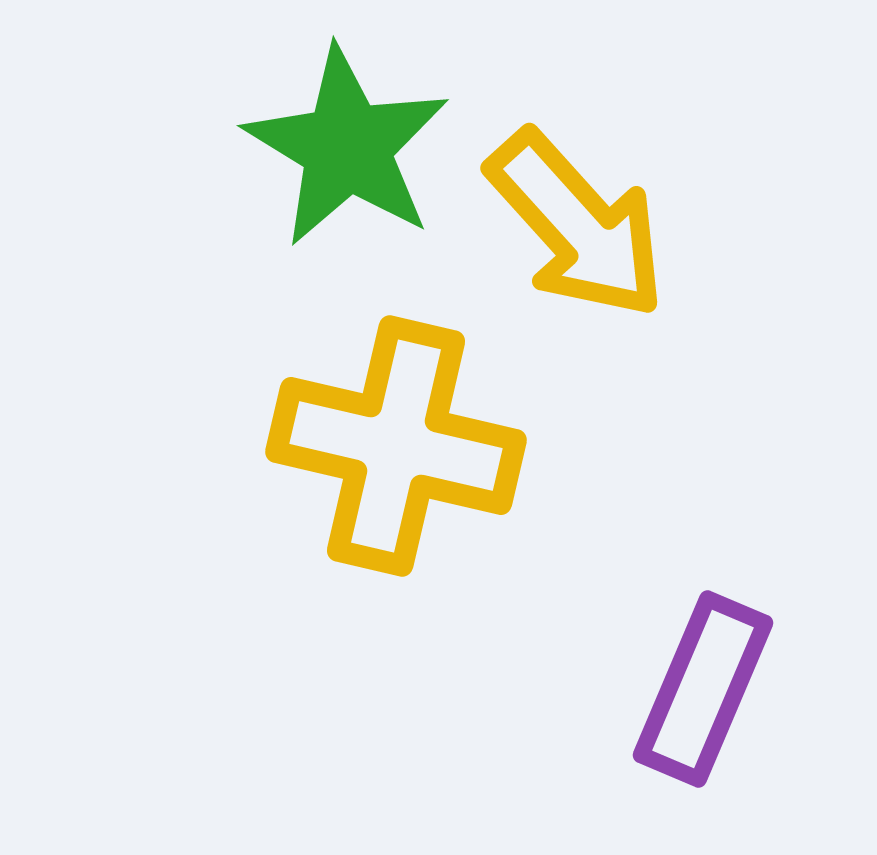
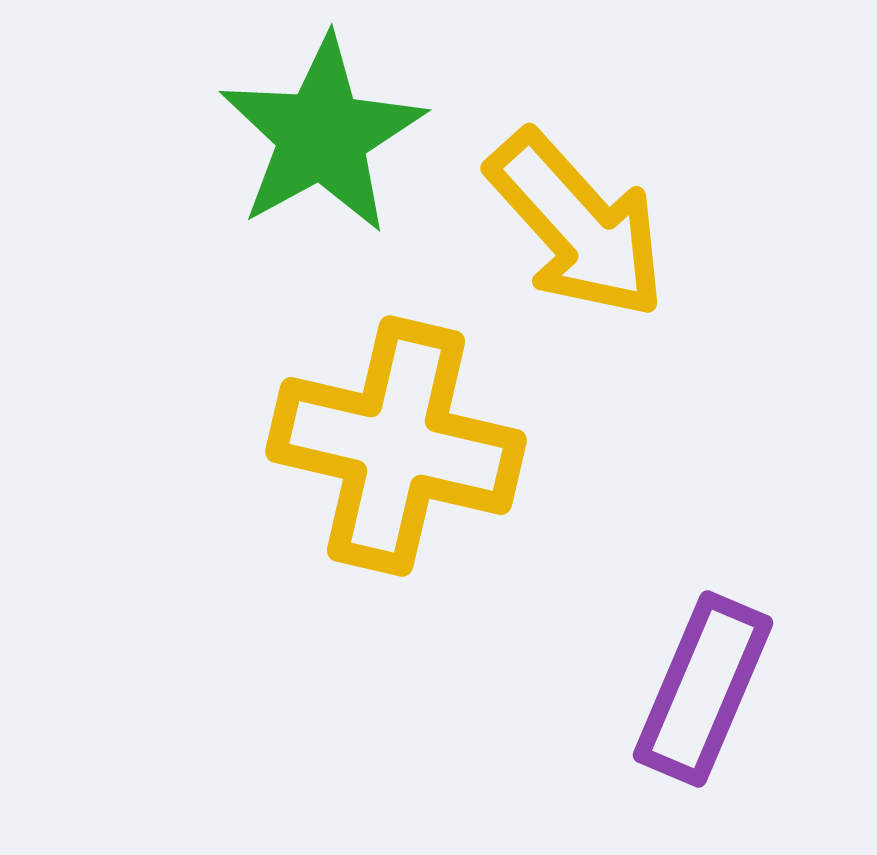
green star: moved 25 px left, 12 px up; rotated 12 degrees clockwise
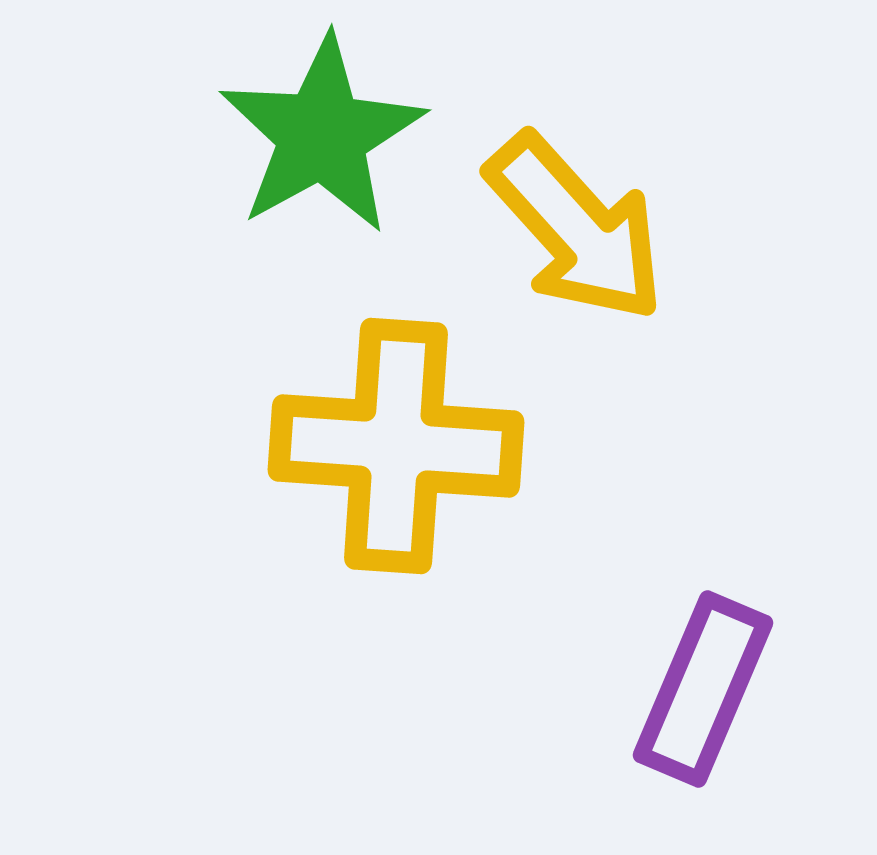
yellow arrow: moved 1 px left, 3 px down
yellow cross: rotated 9 degrees counterclockwise
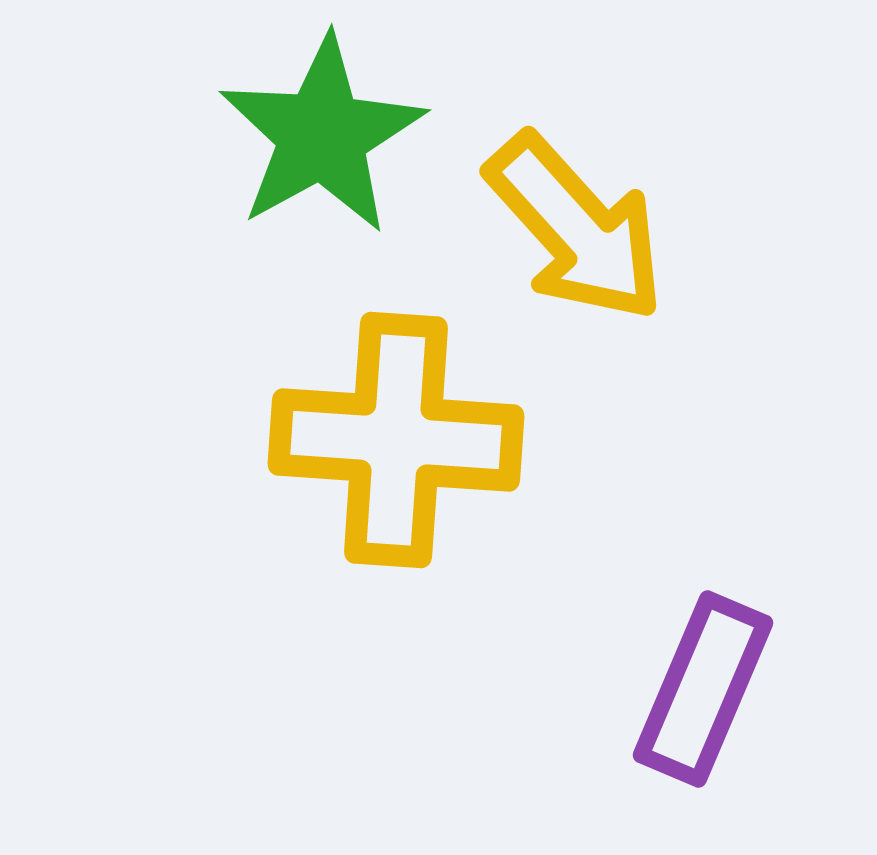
yellow cross: moved 6 px up
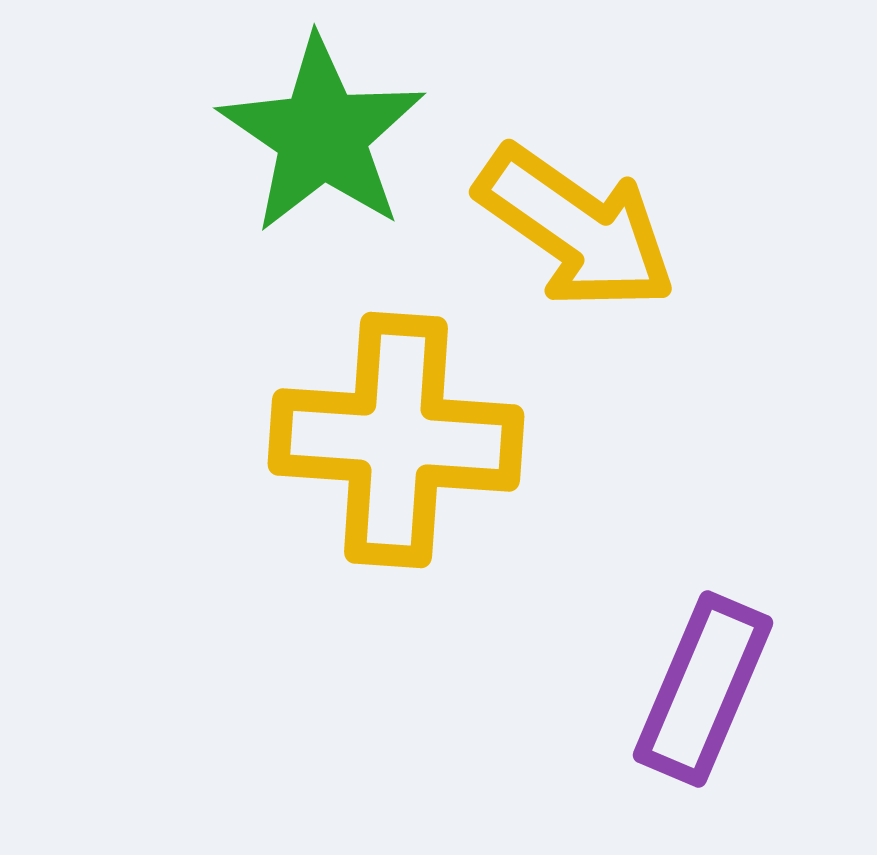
green star: rotated 9 degrees counterclockwise
yellow arrow: rotated 13 degrees counterclockwise
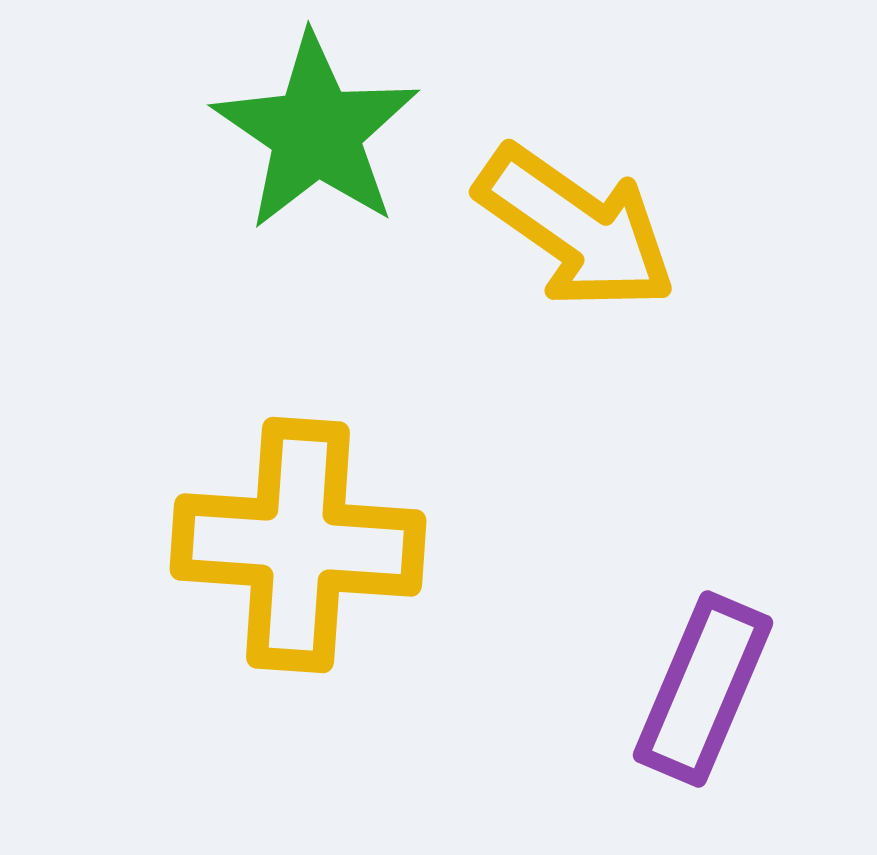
green star: moved 6 px left, 3 px up
yellow cross: moved 98 px left, 105 px down
